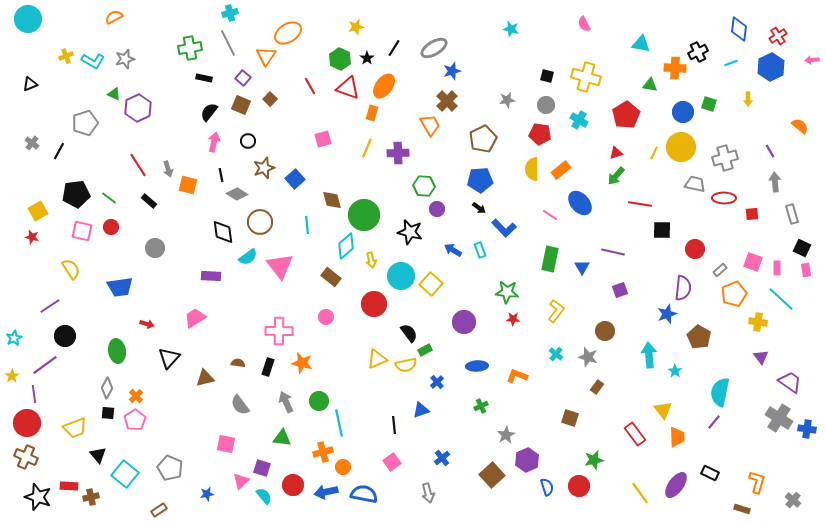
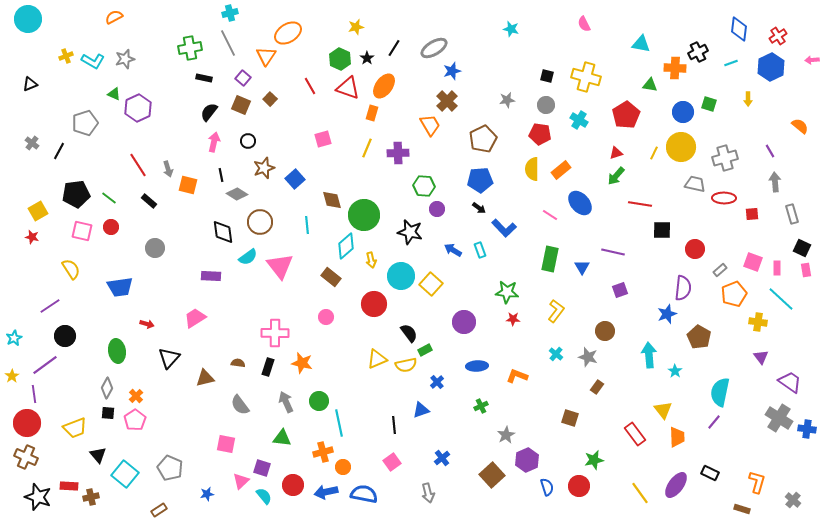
pink cross at (279, 331): moved 4 px left, 2 px down
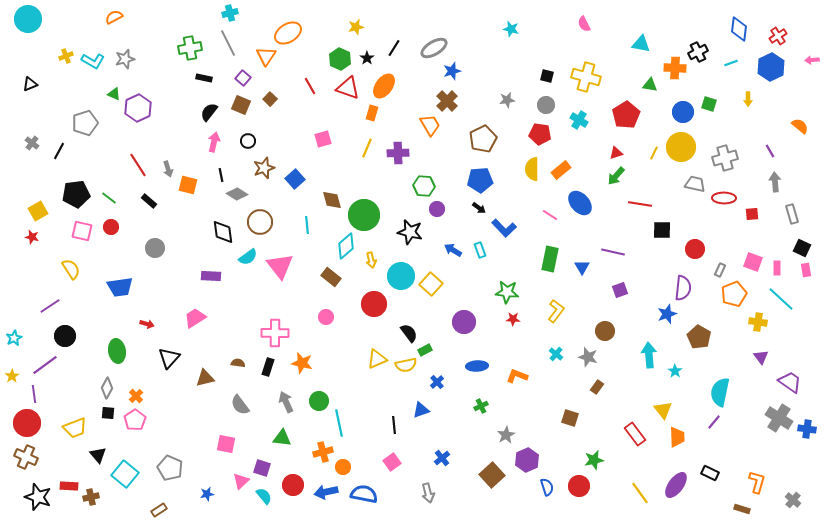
gray rectangle at (720, 270): rotated 24 degrees counterclockwise
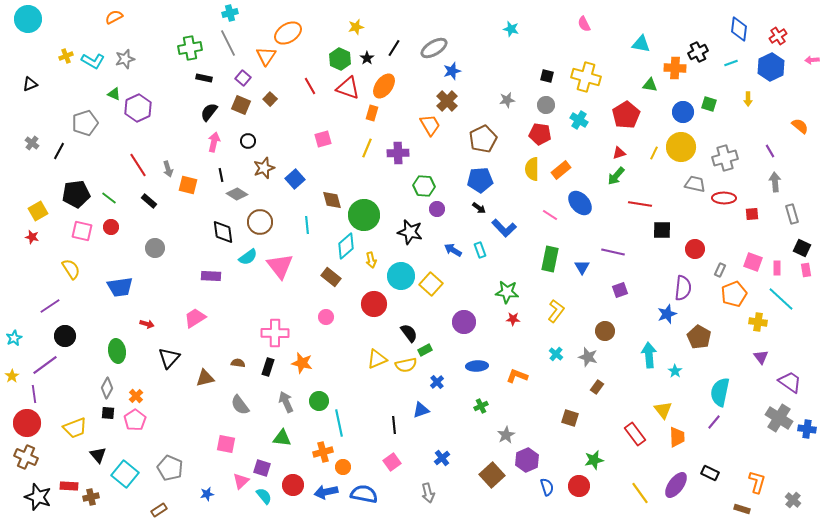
red triangle at (616, 153): moved 3 px right
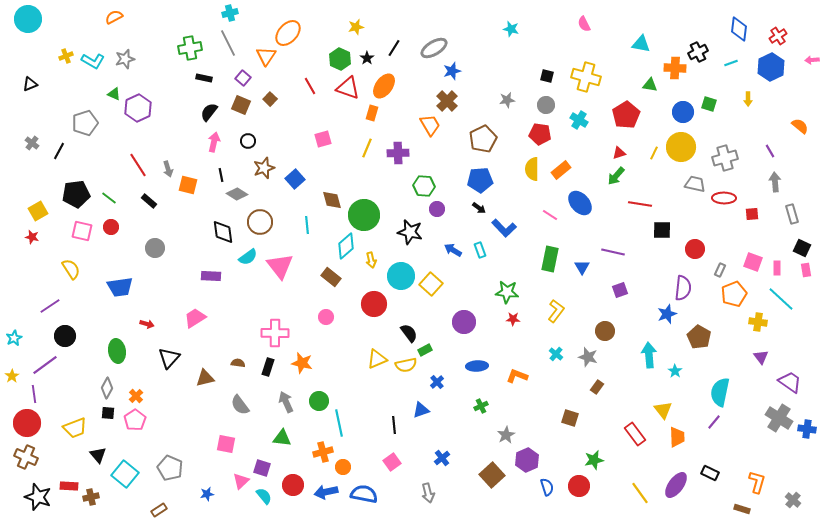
orange ellipse at (288, 33): rotated 16 degrees counterclockwise
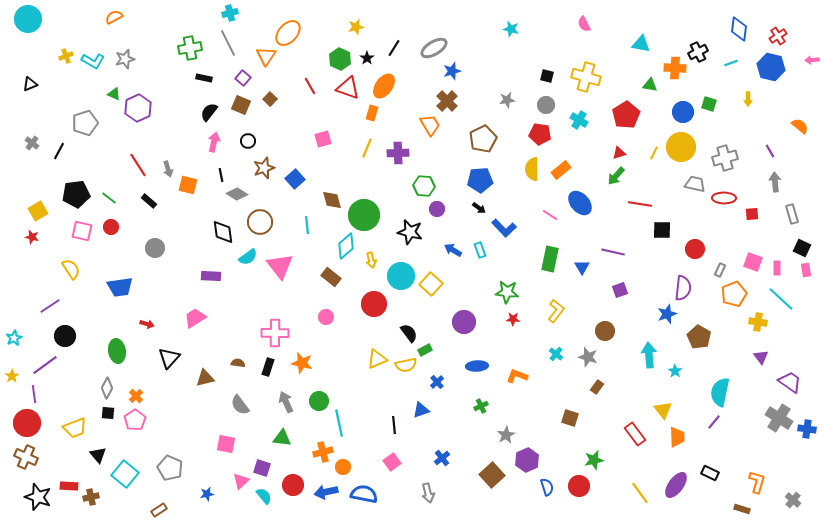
blue hexagon at (771, 67): rotated 20 degrees counterclockwise
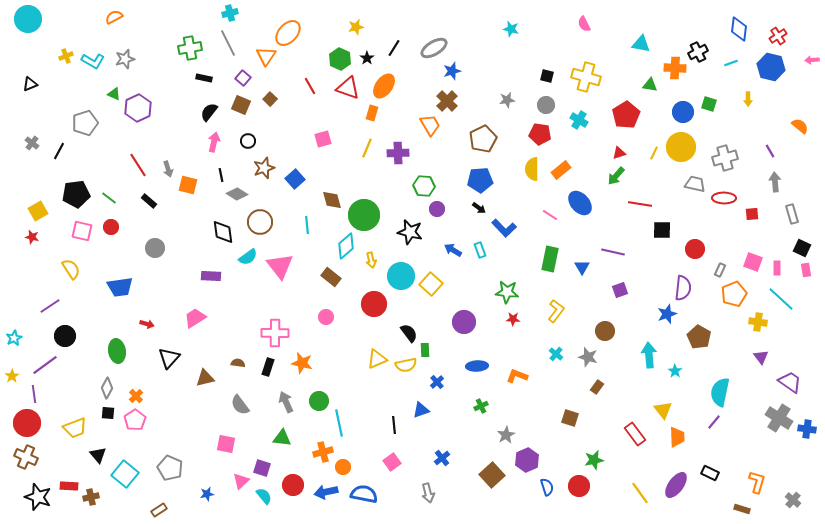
green rectangle at (425, 350): rotated 64 degrees counterclockwise
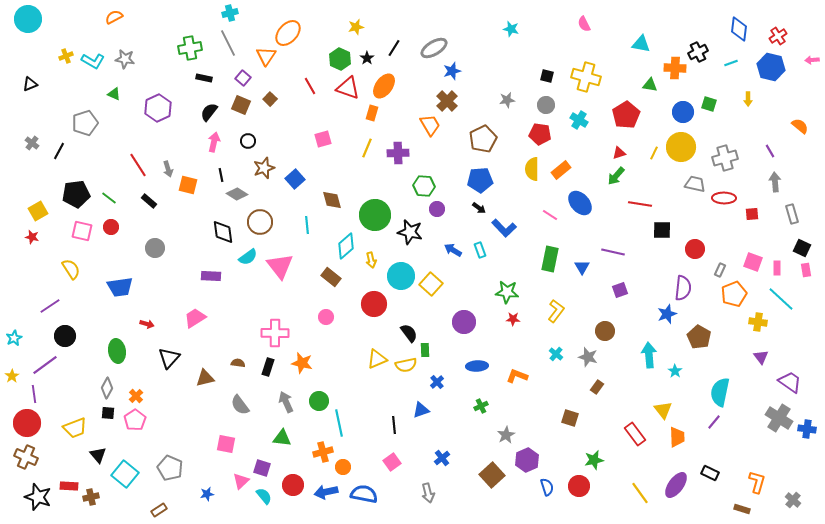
gray star at (125, 59): rotated 24 degrees clockwise
purple hexagon at (138, 108): moved 20 px right
green circle at (364, 215): moved 11 px right
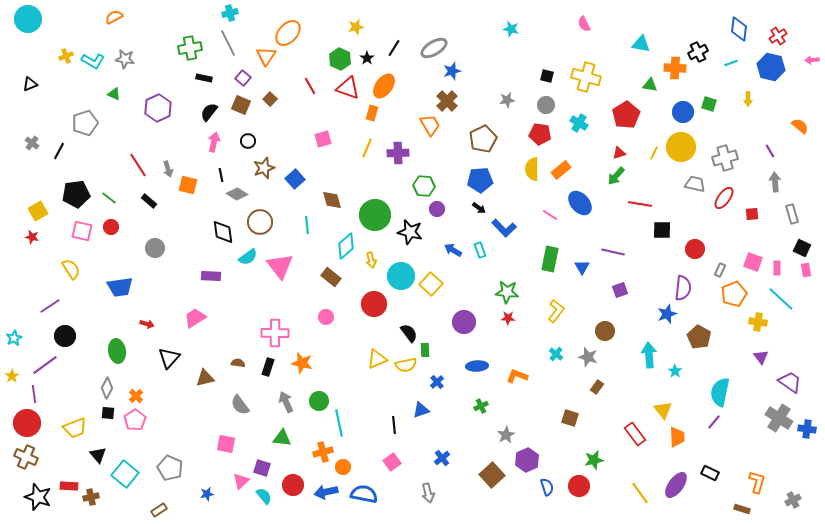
cyan cross at (579, 120): moved 3 px down
red ellipse at (724, 198): rotated 55 degrees counterclockwise
red star at (513, 319): moved 5 px left, 1 px up
gray cross at (793, 500): rotated 21 degrees clockwise
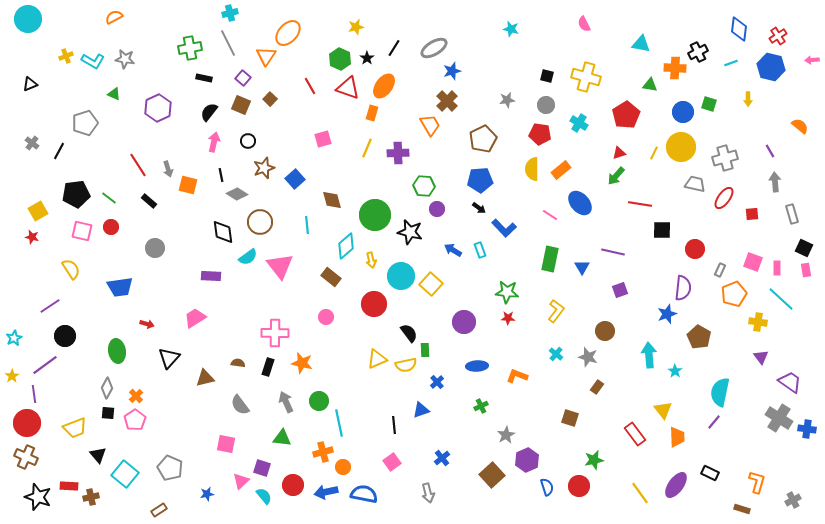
black square at (802, 248): moved 2 px right
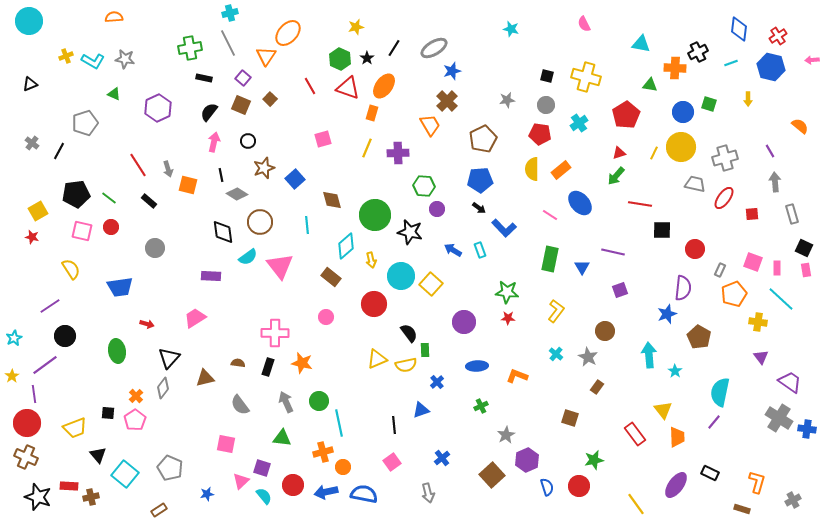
orange semicircle at (114, 17): rotated 24 degrees clockwise
cyan circle at (28, 19): moved 1 px right, 2 px down
cyan cross at (579, 123): rotated 24 degrees clockwise
gray star at (588, 357): rotated 12 degrees clockwise
gray diamond at (107, 388): moved 56 px right; rotated 10 degrees clockwise
yellow line at (640, 493): moved 4 px left, 11 px down
